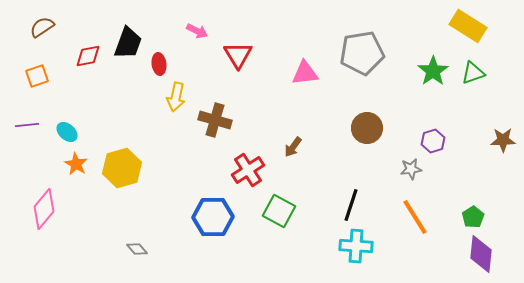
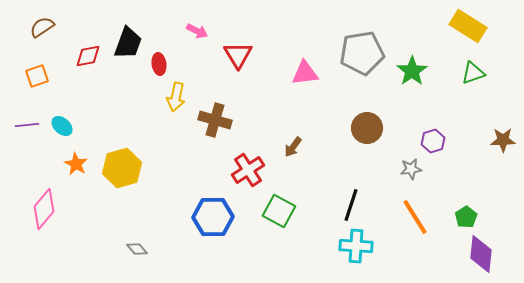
green star: moved 21 px left
cyan ellipse: moved 5 px left, 6 px up
green pentagon: moved 7 px left
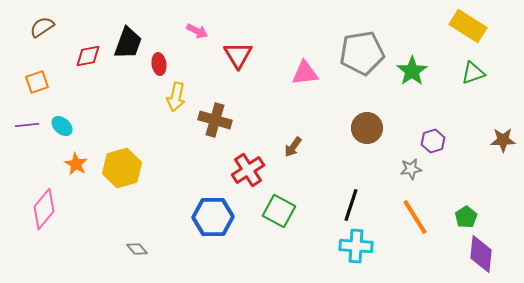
orange square: moved 6 px down
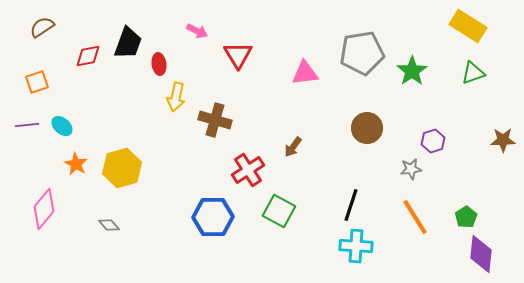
gray diamond: moved 28 px left, 24 px up
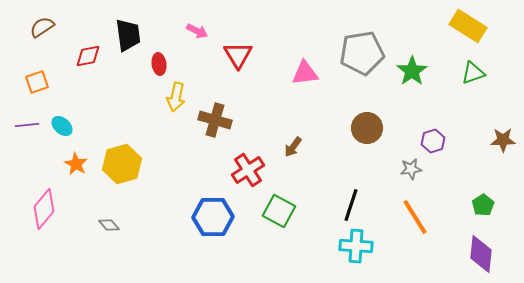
black trapezoid: moved 8 px up; rotated 28 degrees counterclockwise
yellow hexagon: moved 4 px up
green pentagon: moved 17 px right, 12 px up
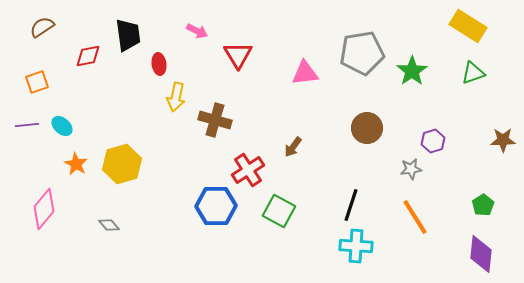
blue hexagon: moved 3 px right, 11 px up
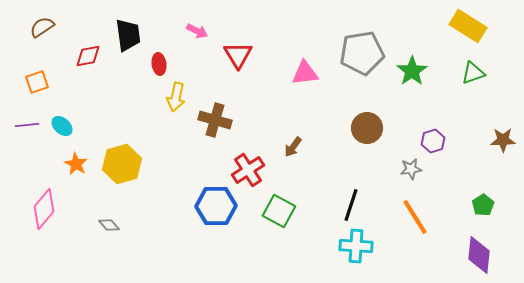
purple diamond: moved 2 px left, 1 px down
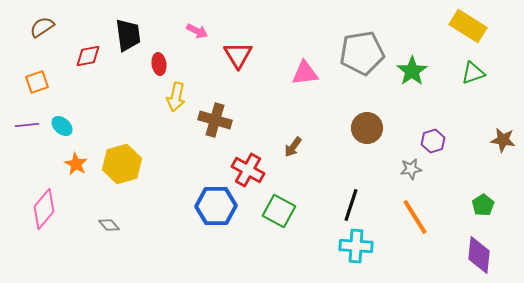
brown star: rotated 10 degrees clockwise
red cross: rotated 28 degrees counterclockwise
